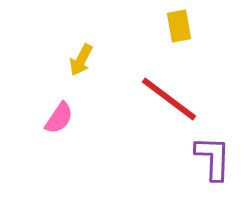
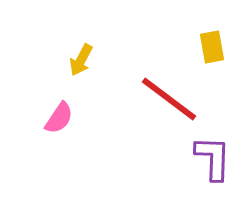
yellow rectangle: moved 33 px right, 21 px down
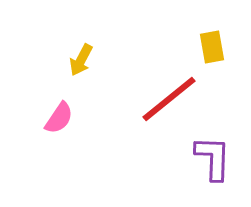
red line: rotated 76 degrees counterclockwise
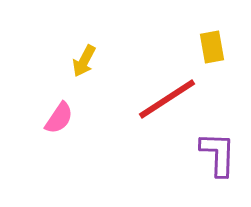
yellow arrow: moved 3 px right, 1 px down
red line: moved 2 px left; rotated 6 degrees clockwise
purple L-shape: moved 5 px right, 4 px up
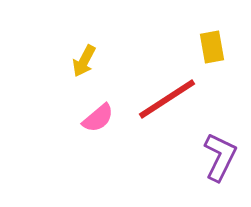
pink semicircle: moved 39 px right; rotated 16 degrees clockwise
purple L-shape: moved 2 px right, 3 px down; rotated 24 degrees clockwise
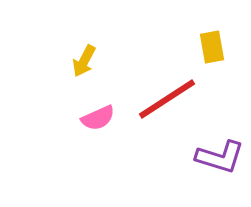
pink semicircle: rotated 16 degrees clockwise
purple L-shape: rotated 81 degrees clockwise
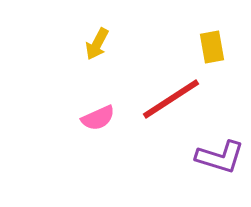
yellow arrow: moved 13 px right, 17 px up
red line: moved 4 px right
